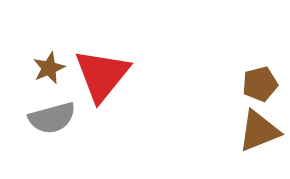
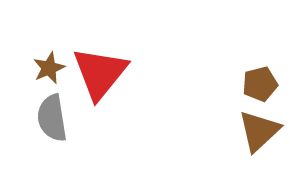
red triangle: moved 2 px left, 2 px up
gray semicircle: rotated 96 degrees clockwise
brown triangle: rotated 21 degrees counterclockwise
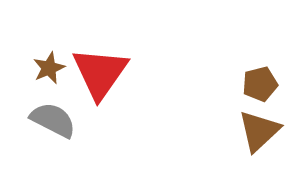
red triangle: rotated 4 degrees counterclockwise
gray semicircle: moved 1 px right, 2 px down; rotated 126 degrees clockwise
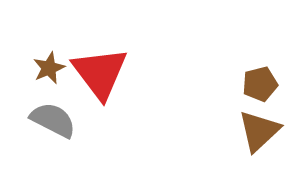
red triangle: rotated 12 degrees counterclockwise
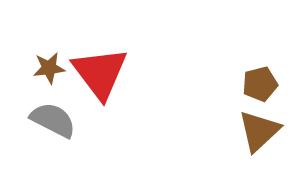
brown star: rotated 16 degrees clockwise
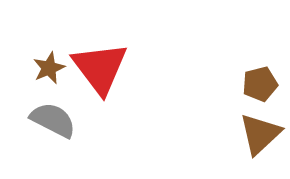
brown star: rotated 16 degrees counterclockwise
red triangle: moved 5 px up
brown triangle: moved 1 px right, 3 px down
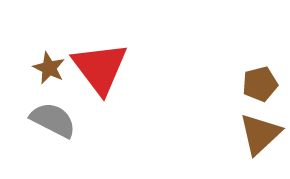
brown star: rotated 24 degrees counterclockwise
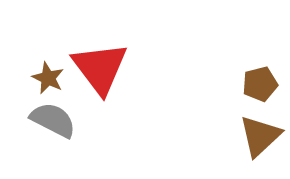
brown star: moved 1 px left, 10 px down
brown triangle: moved 2 px down
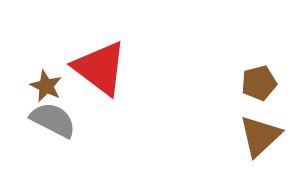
red triangle: rotated 16 degrees counterclockwise
brown star: moved 2 px left, 8 px down
brown pentagon: moved 1 px left, 1 px up
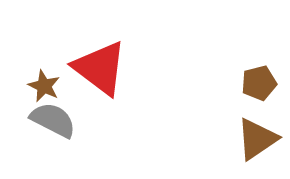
brown star: moved 2 px left
brown triangle: moved 3 px left, 3 px down; rotated 9 degrees clockwise
